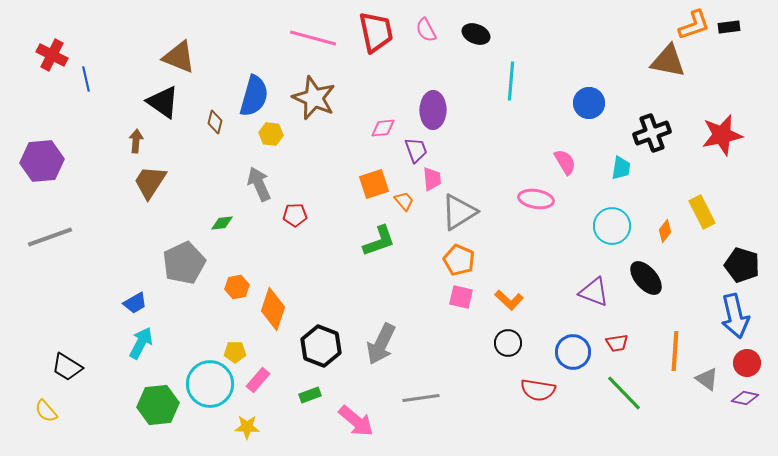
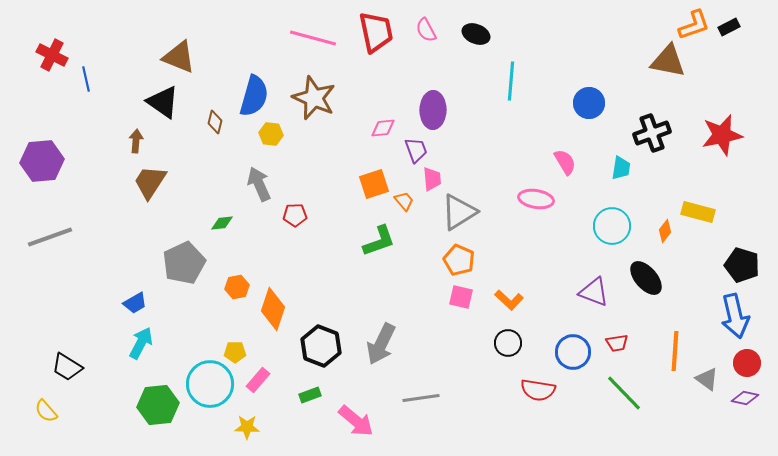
black rectangle at (729, 27): rotated 20 degrees counterclockwise
yellow rectangle at (702, 212): moved 4 px left; rotated 48 degrees counterclockwise
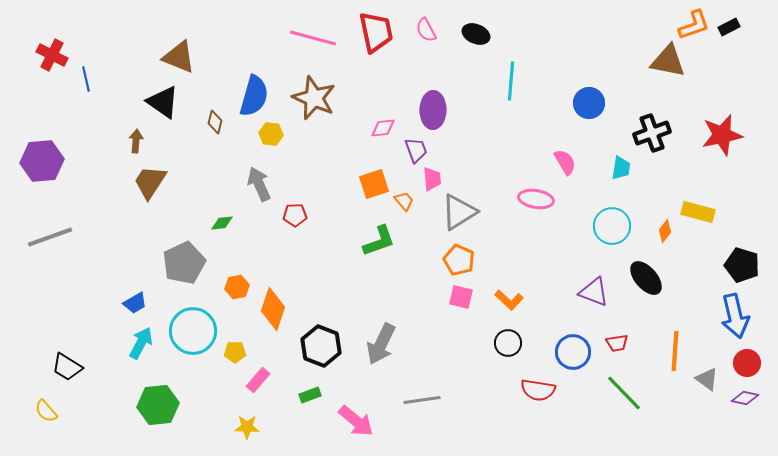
cyan circle at (210, 384): moved 17 px left, 53 px up
gray line at (421, 398): moved 1 px right, 2 px down
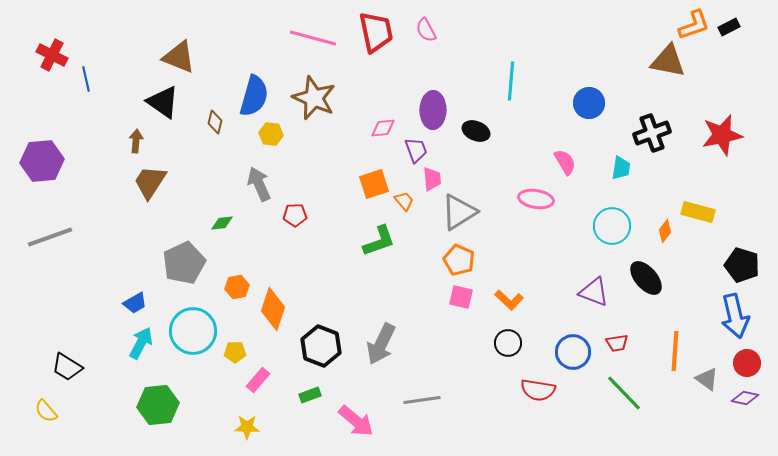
black ellipse at (476, 34): moved 97 px down
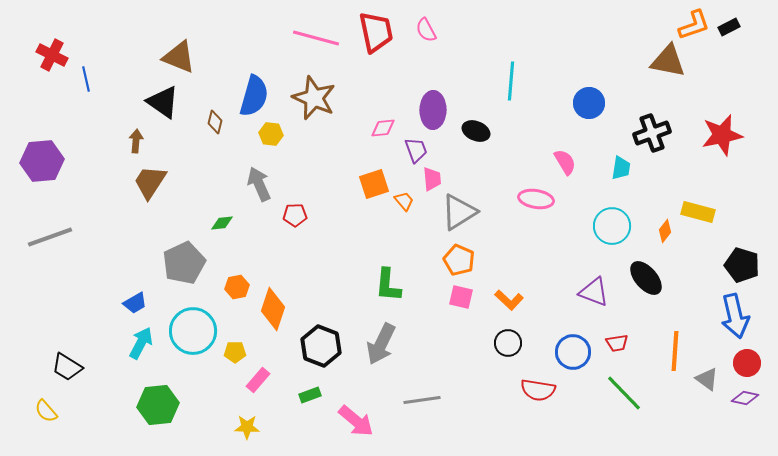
pink line at (313, 38): moved 3 px right
green L-shape at (379, 241): moved 9 px right, 44 px down; rotated 114 degrees clockwise
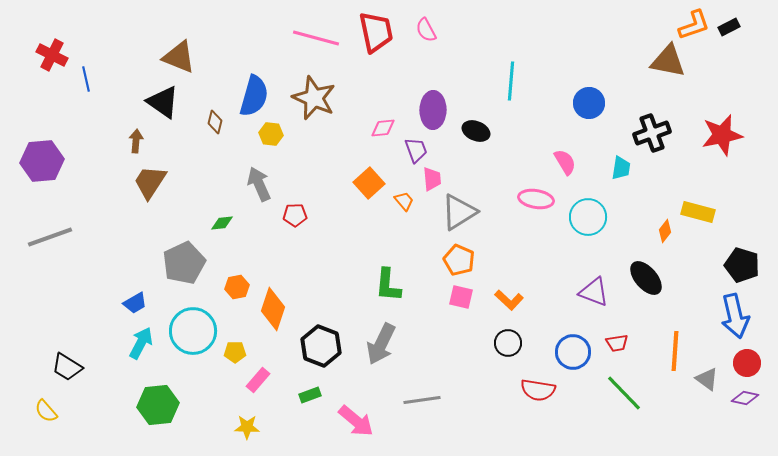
orange square at (374, 184): moved 5 px left, 1 px up; rotated 24 degrees counterclockwise
cyan circle at (612, 226): moved 24 px left, 9 px up
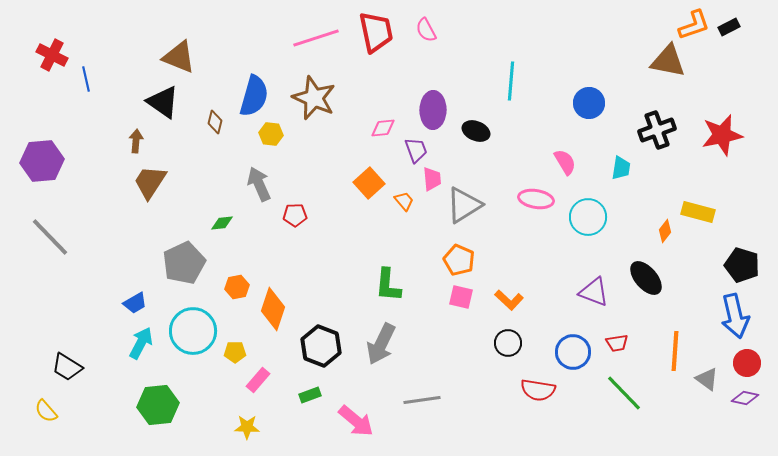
pink line at (316, 38): rotated 33 degrees counterclockwise
black cross at (652, 133): moved 5 px right, 3 px up
gray triangle at (459, 212): moved 5 px right, 7 px up
gray line at (50, 237): rotated 66 degrees clockwise
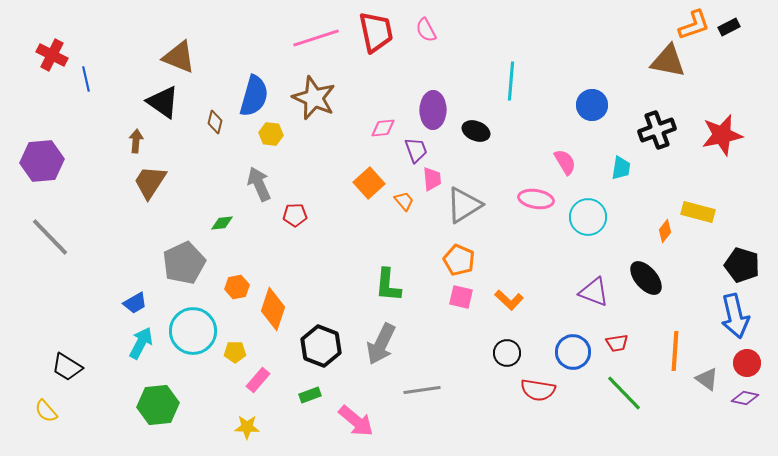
blue circle at (589, 103): moved 3 px right, 2 px down
black circle at (508, 343): moved 1 px left, 10 px down
gray line at (422, 400): moved 10 px up
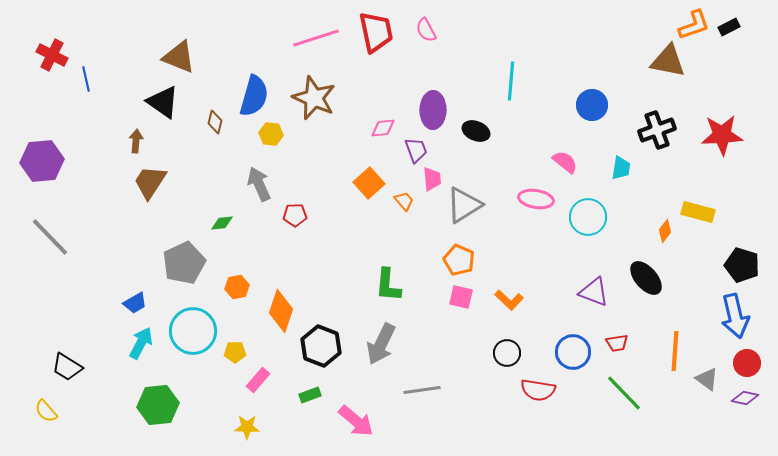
red star at (722, 135): rotated 9 degrees clockwise
pink semicircle at (565, 162): rotated 20 degrees counterclockwise
orange diamond at (273, 309): moved 8 px right, 2 px down
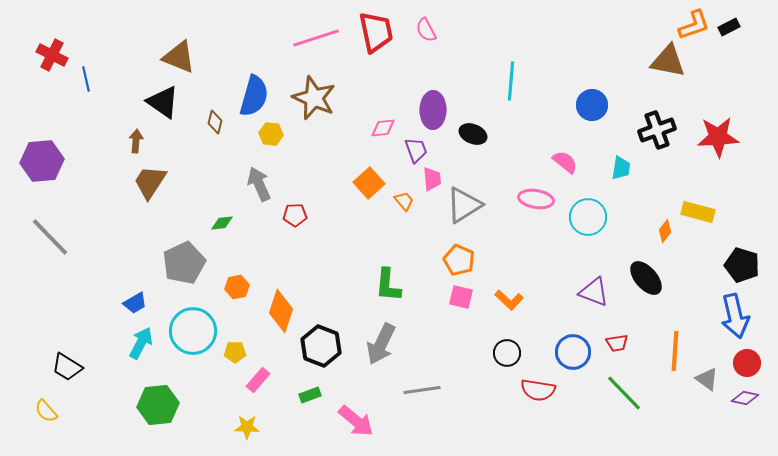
black ellipse at (476, 131): moved 3 px left, 3 px down
red star at (722, 135): moved 4 px left, 2 px down
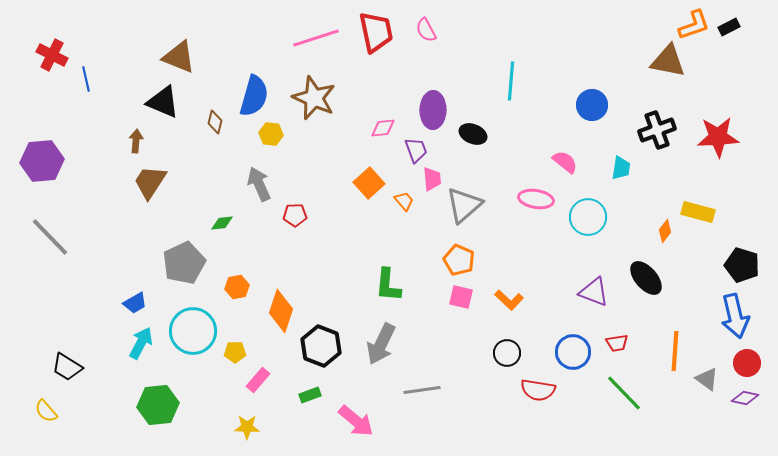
black triangle at (163, 102): rotated 12 degrees counterclockwise
gray triangle at (464, 205): rotated 9 degrees counterclockwise
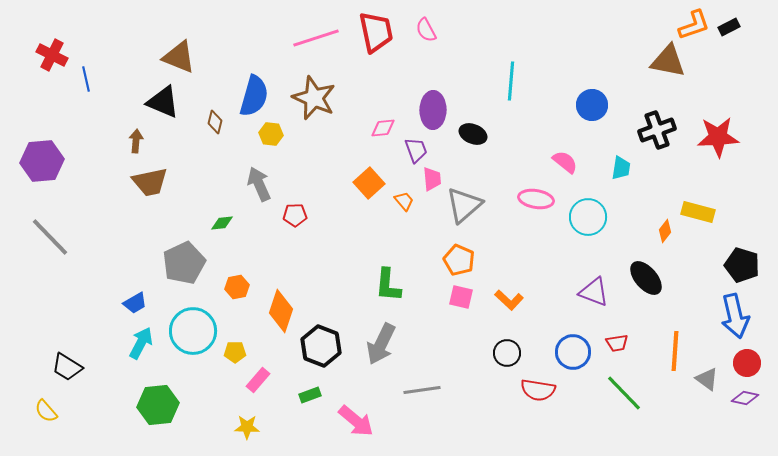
brown trapezoid at (150, 182): rotated 135 degrees counterclockwise
